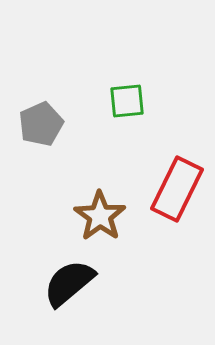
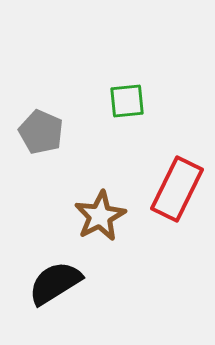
gray pentagon: moved 8 px down; rotated 24 degrees counterclockwise
brown star: rotated 9 degrees clockwise
black semicircle: moved 14 px left; rotated 8 degrees clockwise
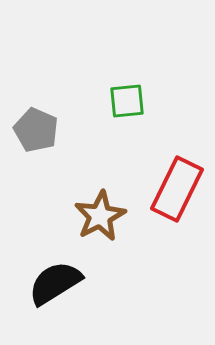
gray pentagon: moved 5 px left, 2 px up
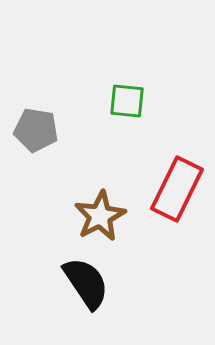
green square: rotated 12 degrees clockwise
gray pentagon: rotated 15 degrees counterclockwise
black semicircle: moved 31 px right; rotated 88 degrees clockwise
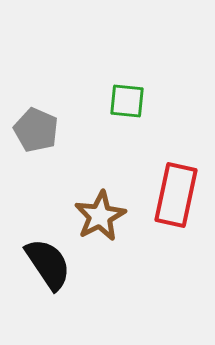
gray pentagon: rotated 15 degrees clockwise
red rectangle: moved 1 px left, 6 px down; rotated 14 degrees counterclockwise
black semicircle: moved 38 px left, 19 px up
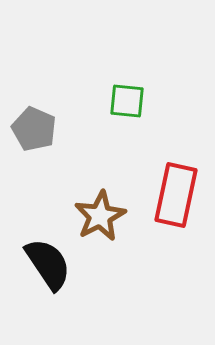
gray pentagon: moved 2 px left, 1 px up
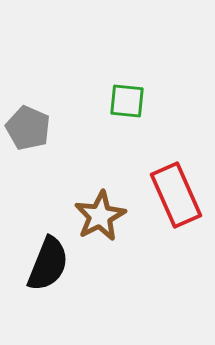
gray pentagon: moved 6 px left, 1 px up
red rectangle: rotated 36 degrees counterclockwise
black semicircle: rotated 56 degrees clockwise
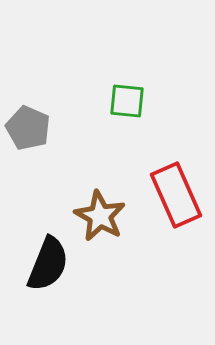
brown star: rotated 15 degrees counterclockwise
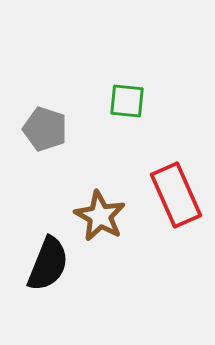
gray pentagon: moved 17 px right, 1 px down; rotated 6 degrees counterclockwise
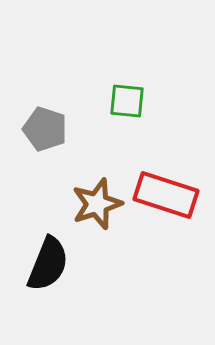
red rectangle: moved 10 px left; rotated 48 degrees counterclockwise
brown star: moved 3 px left, 12 px up; rotated 24 degrees clockwise
